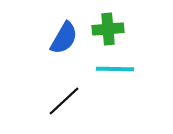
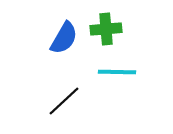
green cross: moved 2 px left
cyan line: moved 2 px right, 3 px down
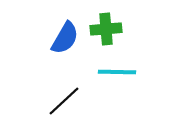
blue semicircle: moved 1 px right
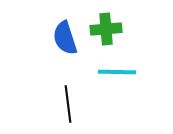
blue semicircle: rotated 132 degrees clockwise
black line: moved 4 px right, 3 px down; rotated 54 degrees counterclockwise
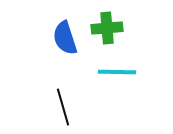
green cross: moved 1 px right, 1 px up
black line: moved 5 px left, 3 px down; rotated 9 degrees counterclockwise
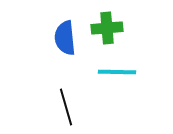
blue semicircle: rotated 12 degrees clockwise
black line: moved 3 px right
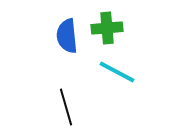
blue semicircle: moved 2 px right, 2 px up
cyan line: rotated 27 degrees clockwise
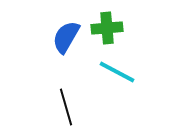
blue semicircle: moved 1 px left, 1 px down; rotated 36 degrees clockwise
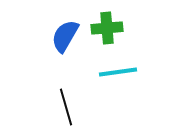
blue semicircle: moved 1 px left, 1 px up
cyan line: moved 1 px right; rotated 36 degrees counterclockwise
